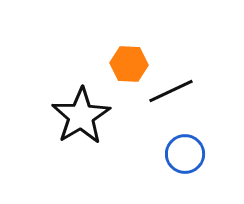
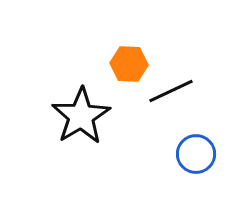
blue circle: moved 11 px right
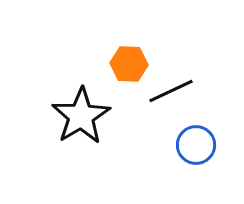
blue circle: moved 9 px up
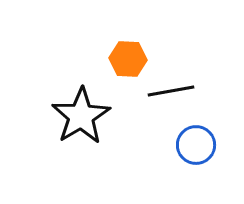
orange hexagon: moved 1 px left, 5 px up
black line: rotated 15 degrees clockwise
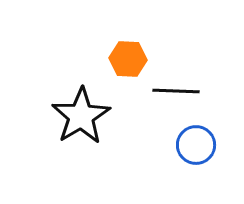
black line: moved 5 px right; rotated 12 degrees clockwise
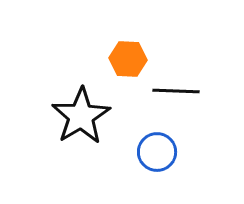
blue circle: moved 39 px left, 7 px down
